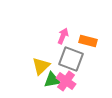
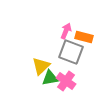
pink arrow: moved 3 px right, 5 px up
orange rectangle: moved 4 px left, 4 px up
gray square: moved 7 px up
green triangle: moved 2 px left, 2 px up
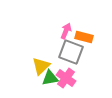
pink cross: moved 3 px up
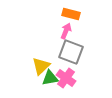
orange rectangle: moved 13 px left, 23 px up
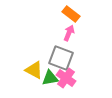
orange rectangle: rotated 24 degrees clockwise
pink arrow: moved 3 px right, 2 px down
gray square: moved 10 px left, 6 px down
yellow triangle: moved 7 px left, 4 px down; rotated 48 degrees counterclockwise
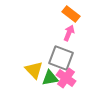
yellow triangle: rotated 18 degrees clockwise
